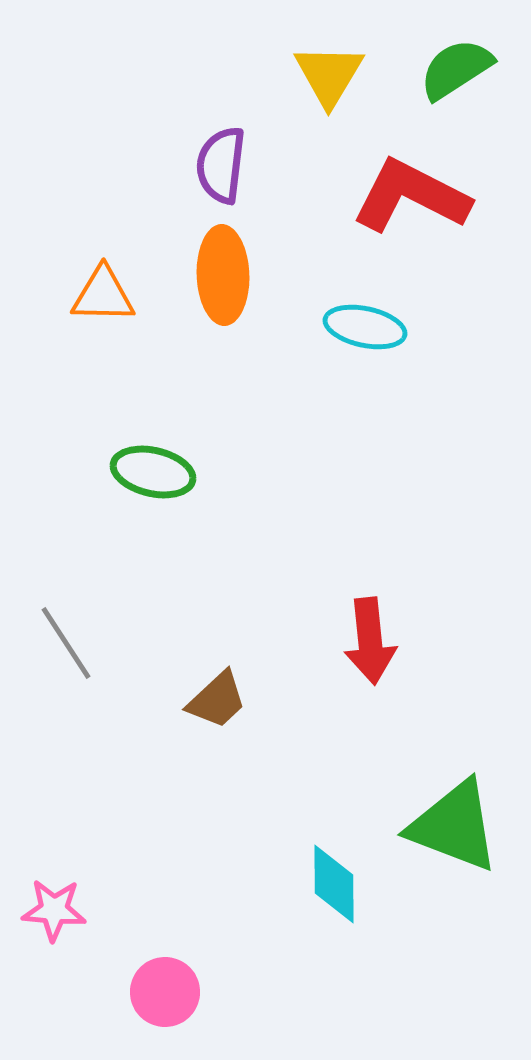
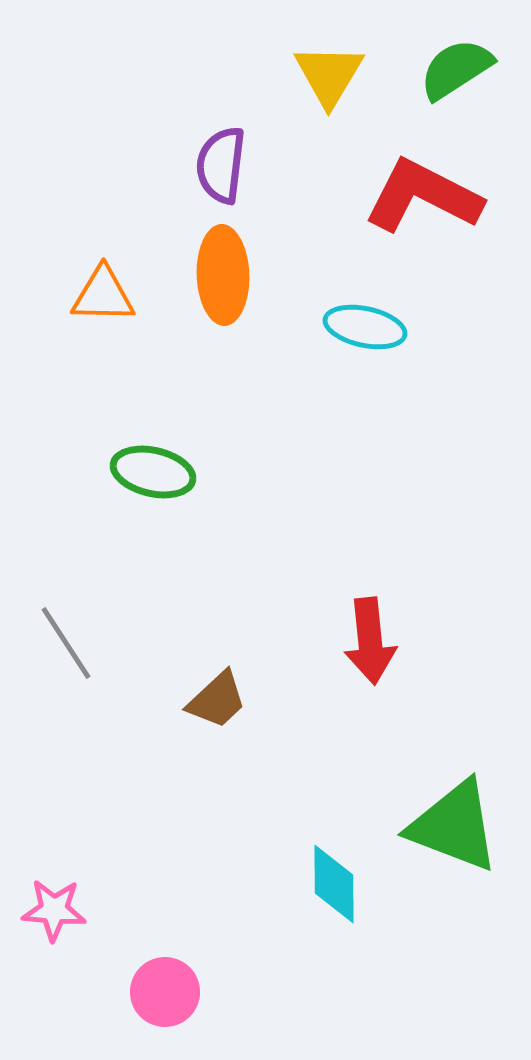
red L-shape: moved 12 px right
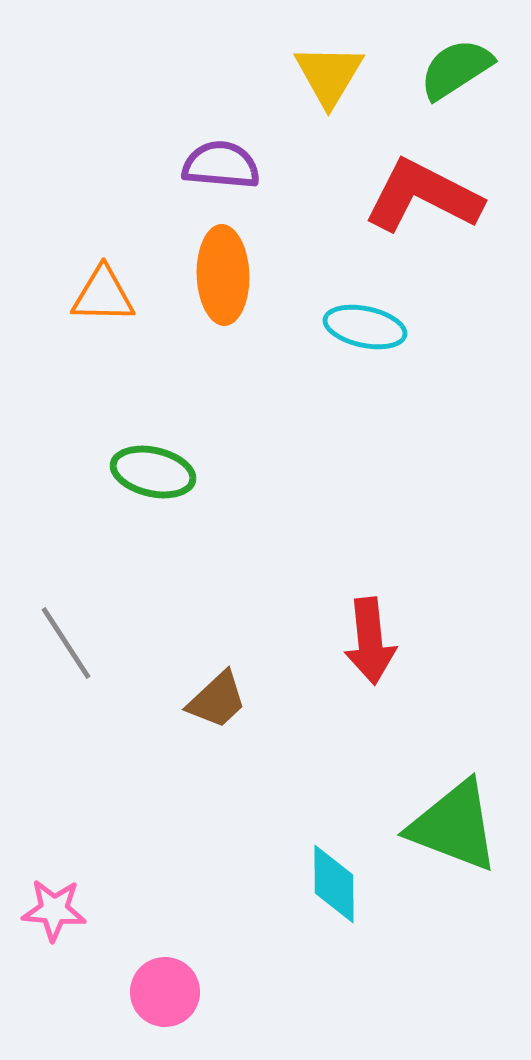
purple semicircle: rotated 88 degrees clockwise
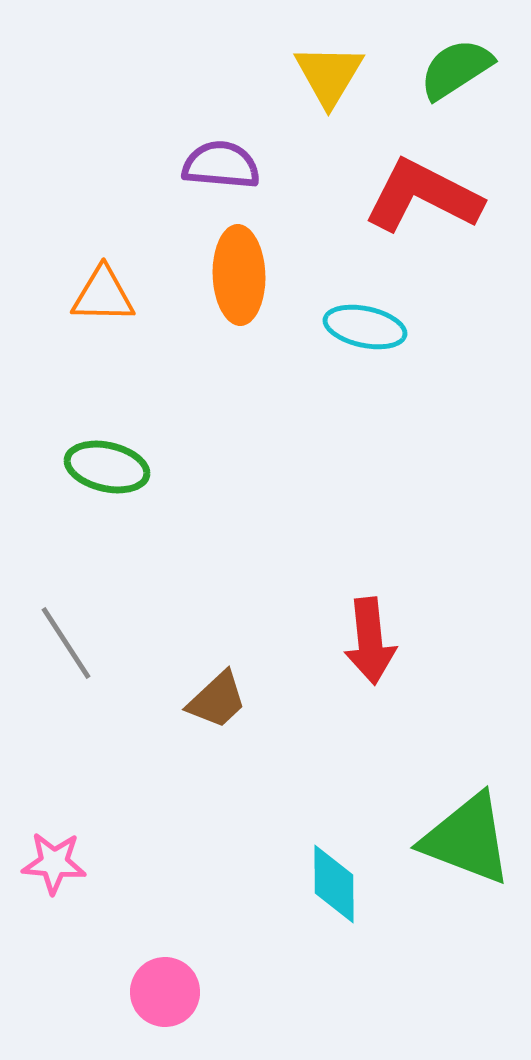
orange ellipse: moved 16 px right
green ellipse: moved 46 px left, 5 px up
green triangle: moved 13 px right, 13 px down
pink star: moved 47 px up
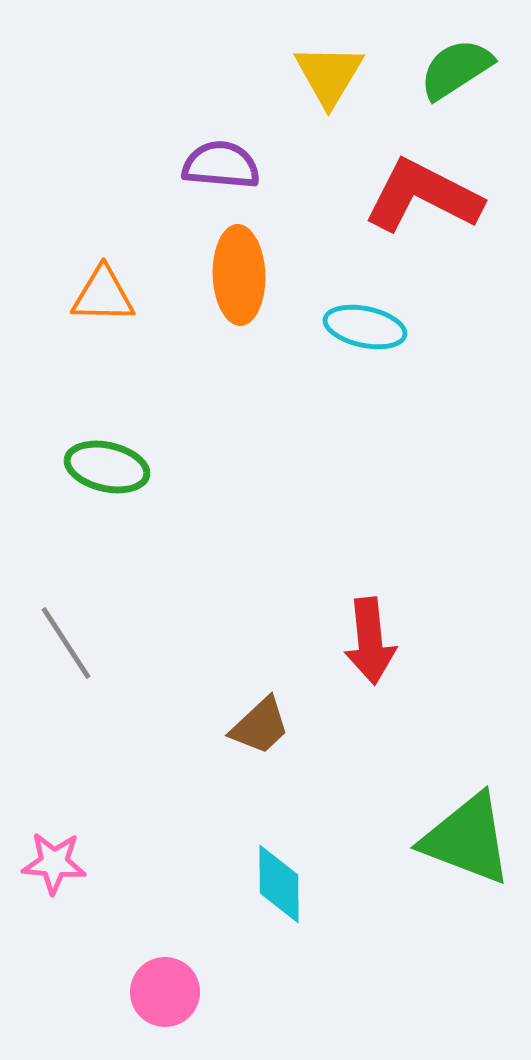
brown trapezoid: moved 43 px right, 26 px down
cyan diamond: moved 55 px left
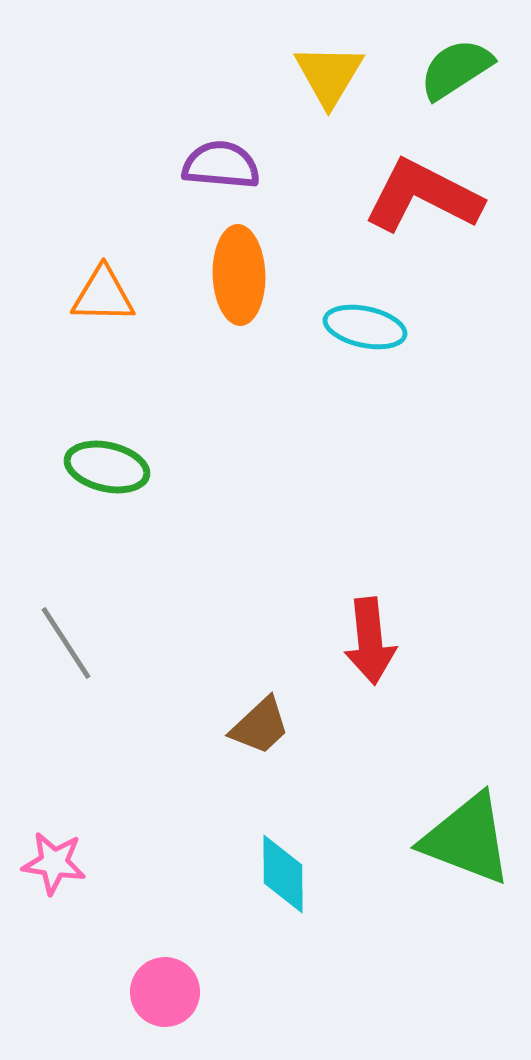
pink star: rotated 4 degrees clockwise
cyan diamond: moved 4 px right, 10 px up
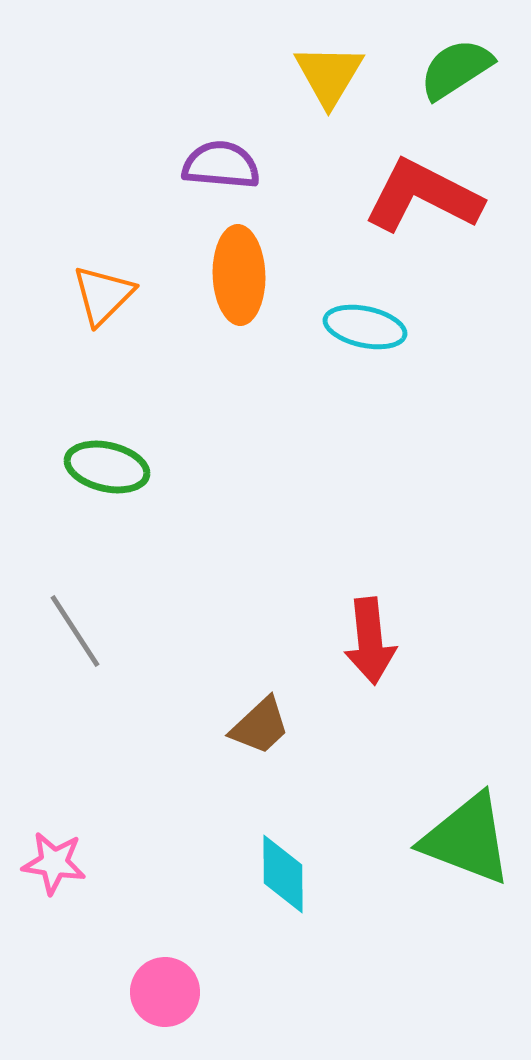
orange triangle: rotated 46 degrees counterclockwise
gray line: moved 9 px right, 12 px up
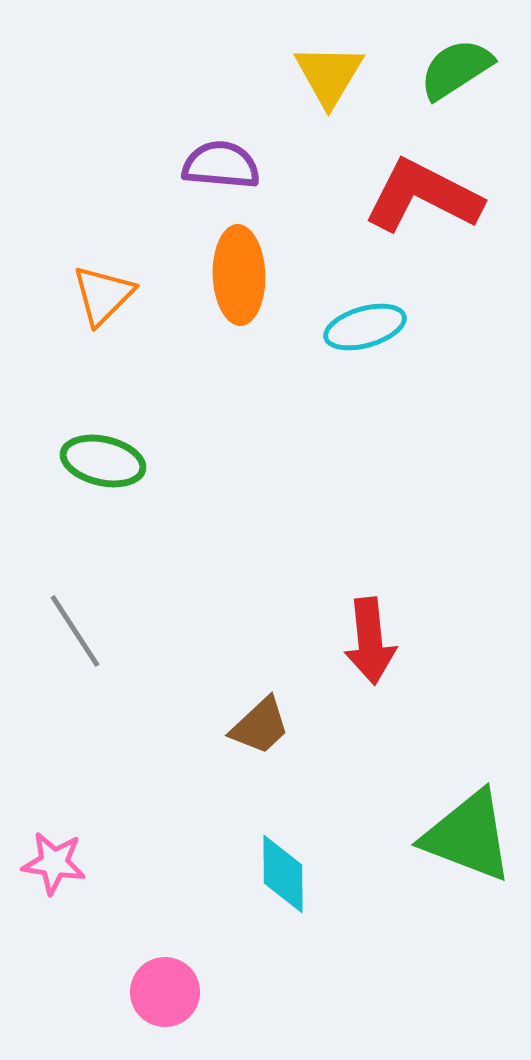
cyan ellipse: rotated 28 degrees counterclockwise
green ellipse: moved 4 px left, 6 px up
green triangle: moved 1 px right, 3 px up
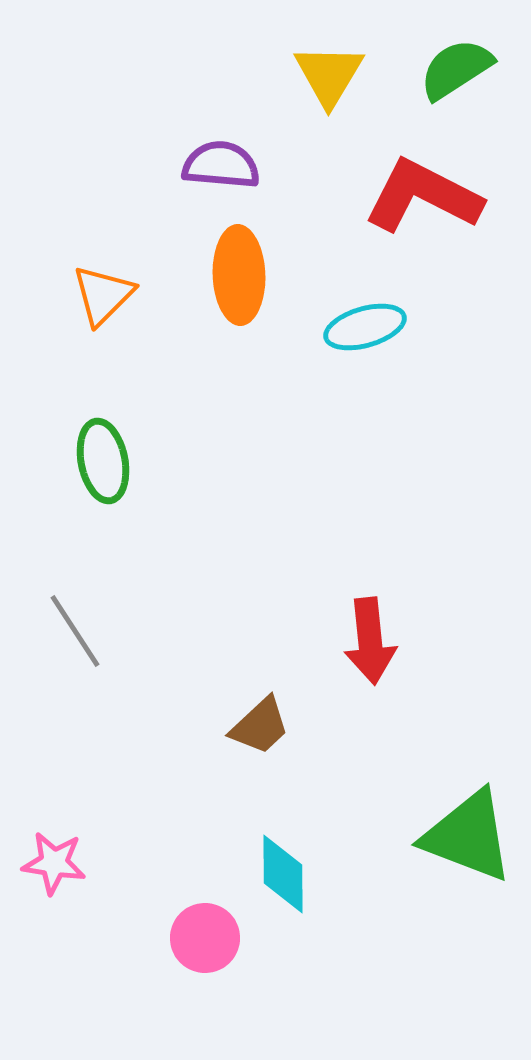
green ellipse: rotated 66 degrees clockwise
pink circle: moved 40 px right, 54 px up
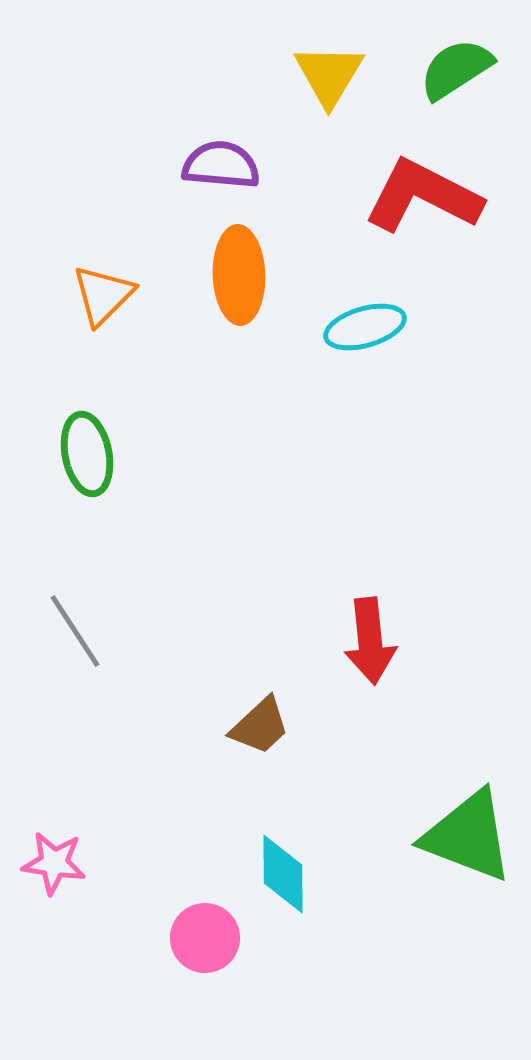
green ellipse: moved 16 px left, 7 px up
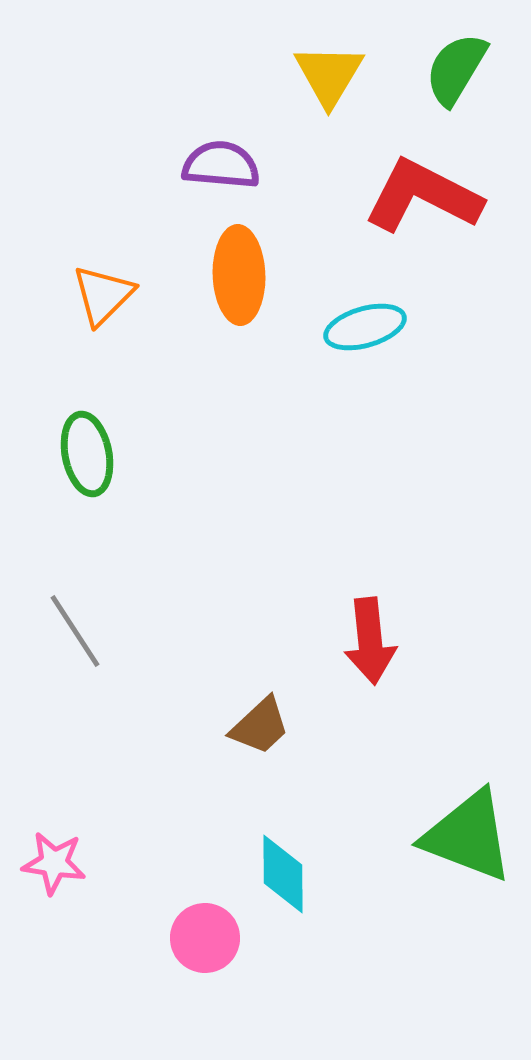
green semicircle: rotated 26 degrees counterclockwise
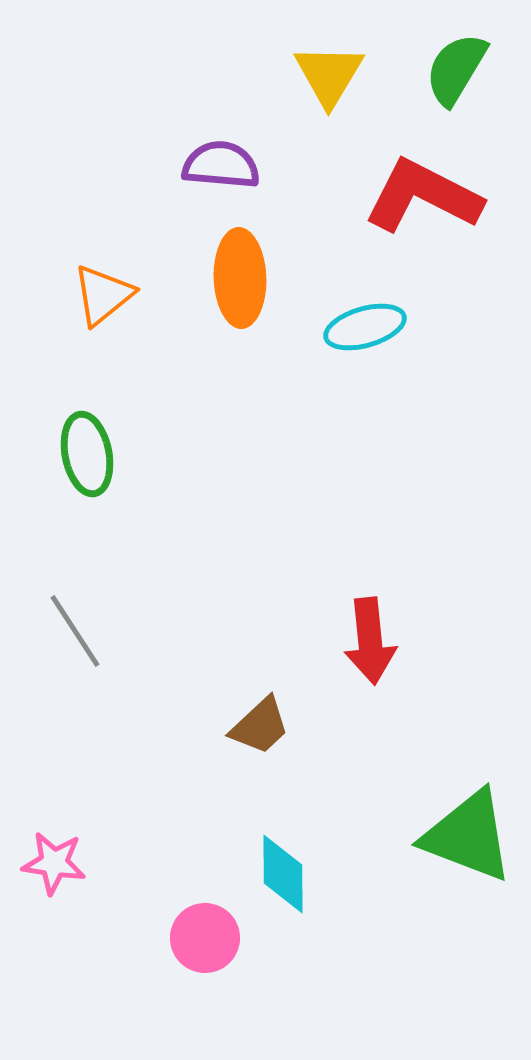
orange ellipse: moved 1 px right, 3 px down
orange triangle: rotated 6 degrees clockwise
